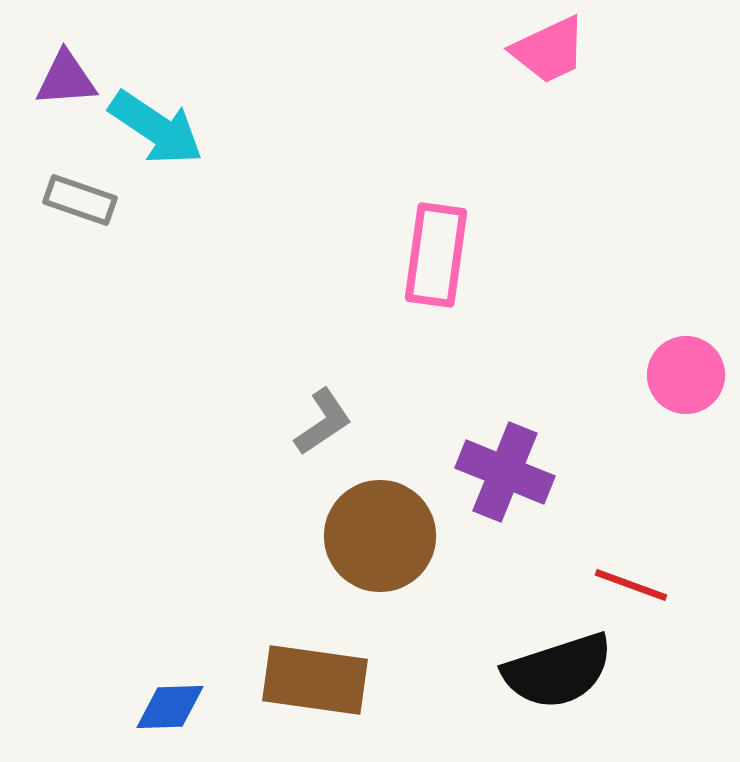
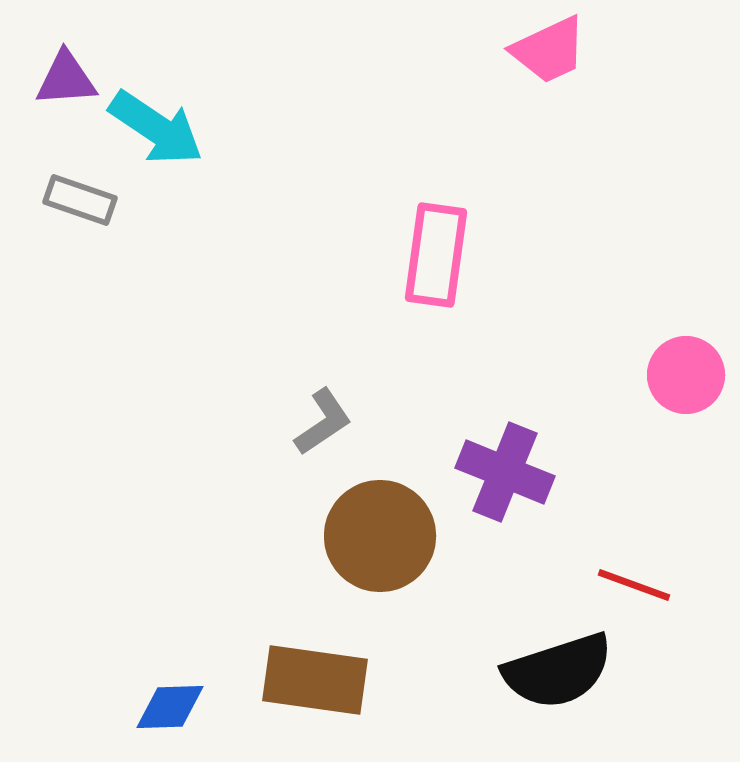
red line: moved 3 px right
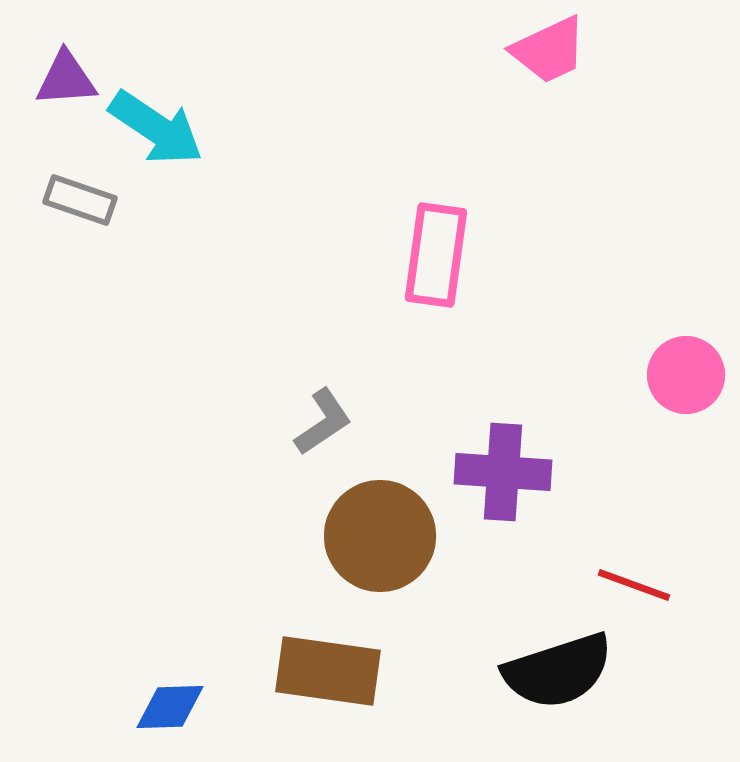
purple cross: moved 2 px left; rotated 18 degrees counterclockwise
brown rectangle: moved 13 px right, 9 px up
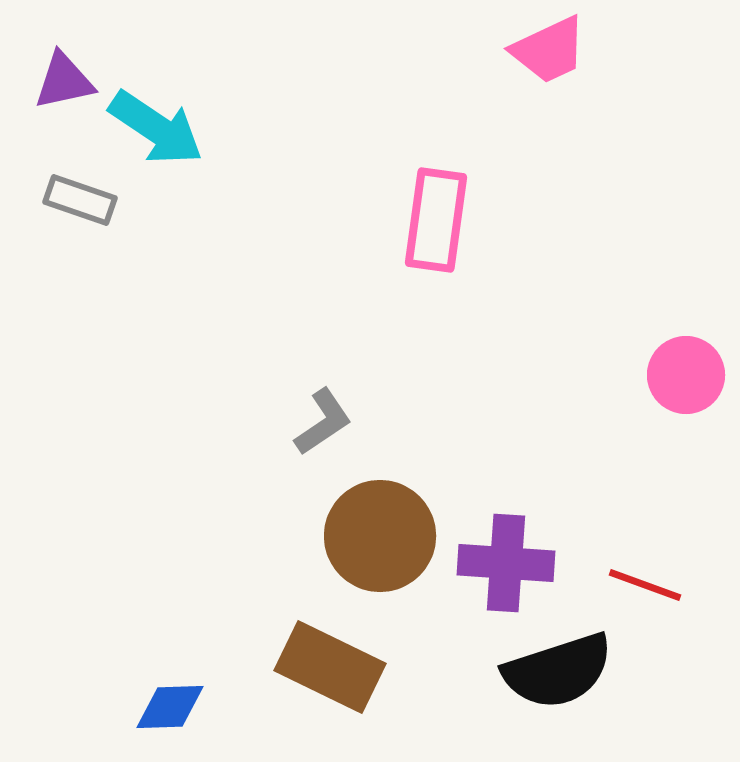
purple triangle: moved 2 px left, 2 px down; rotated 8 degrees counterclockwise
pink rectangle: moved 35 px up
purple cross: moved 3 px right, 91 px down
red line: moved 11 px right
brown rectangle: moved 2 px right, 4 px up; rotated 18 degrees clockwise
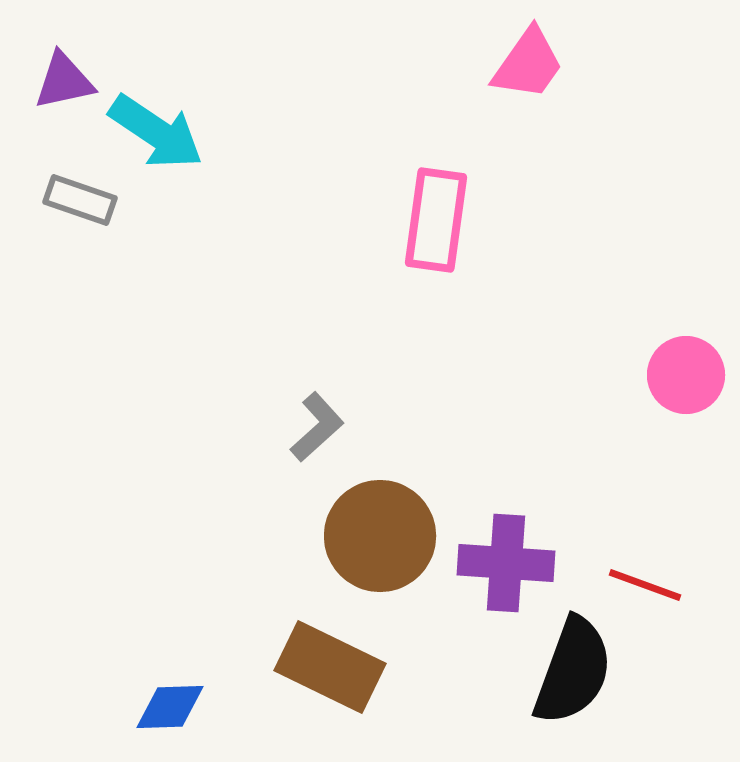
pink trapezoid: moved 21 px left, 14 px down; rotated 30 degrees counterclockwise
cyan arrow: moved 4 px down
gray L-shape: moved 6 px left, 5 px down; rotated 8 degrees counterclockwise
black semicircle: moved 15 px right; rotated 52 degrees counterclockwise
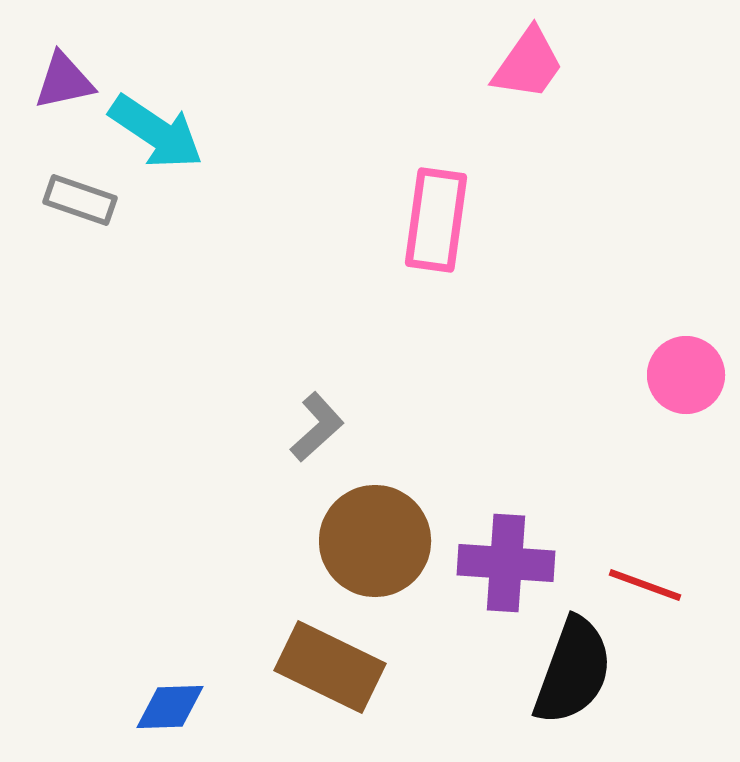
brown circle: moved 5 px left, 5 px down
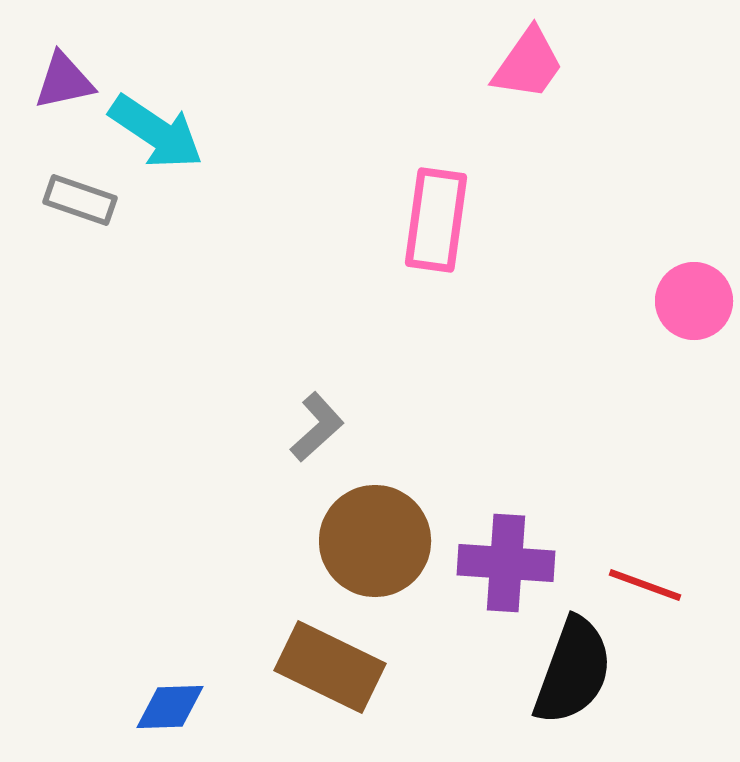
pink circle: moved 8 px right, 74 px up
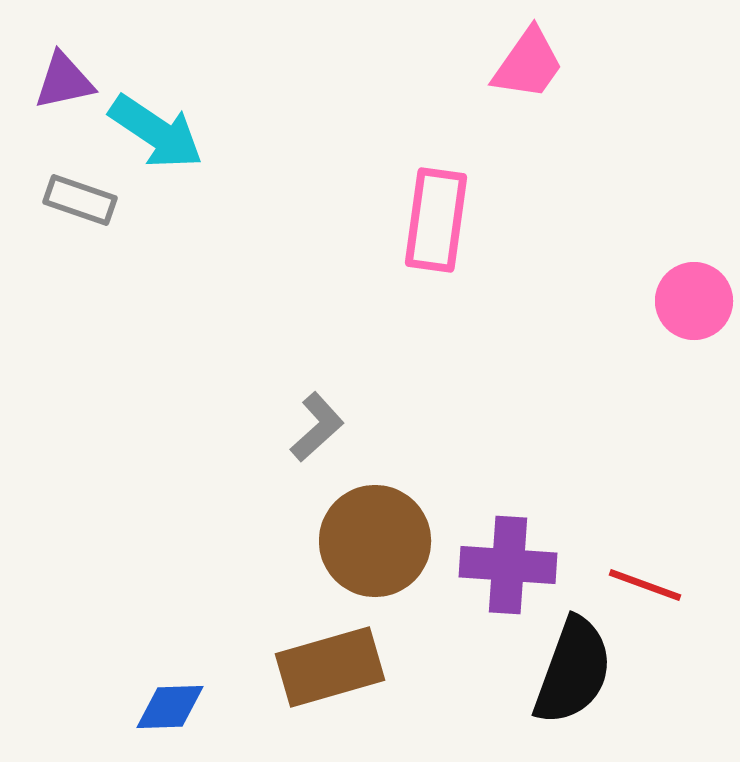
purple cross: moved 2 px right, 2 px down
brown rectangle: rotated 42 degrees counterclockwise
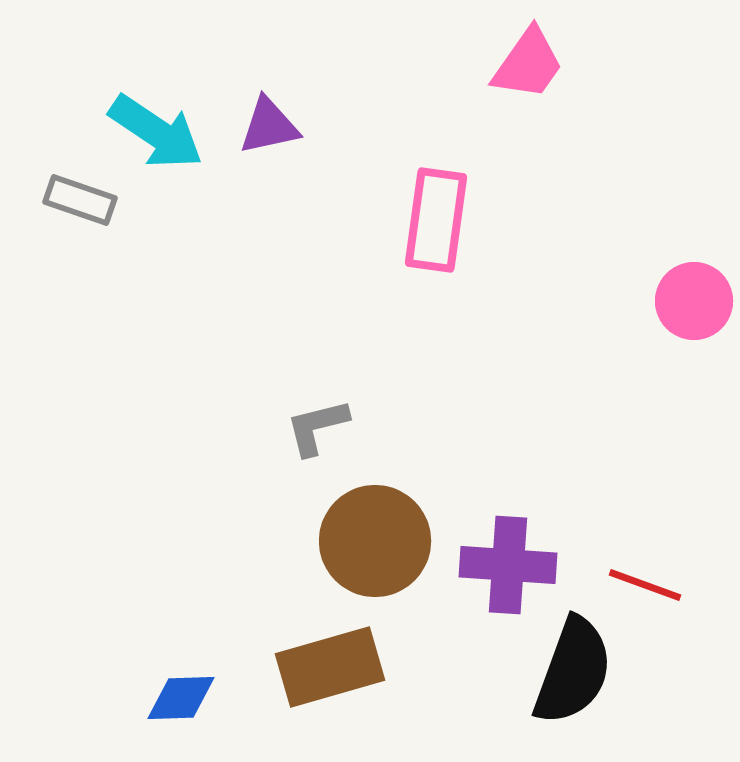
purple triangle: moved 205 px right, 45 px down
gray L-shape: rotated 152 degrees counterclockwise
blue diamond: moved 11 px right, 9 px up
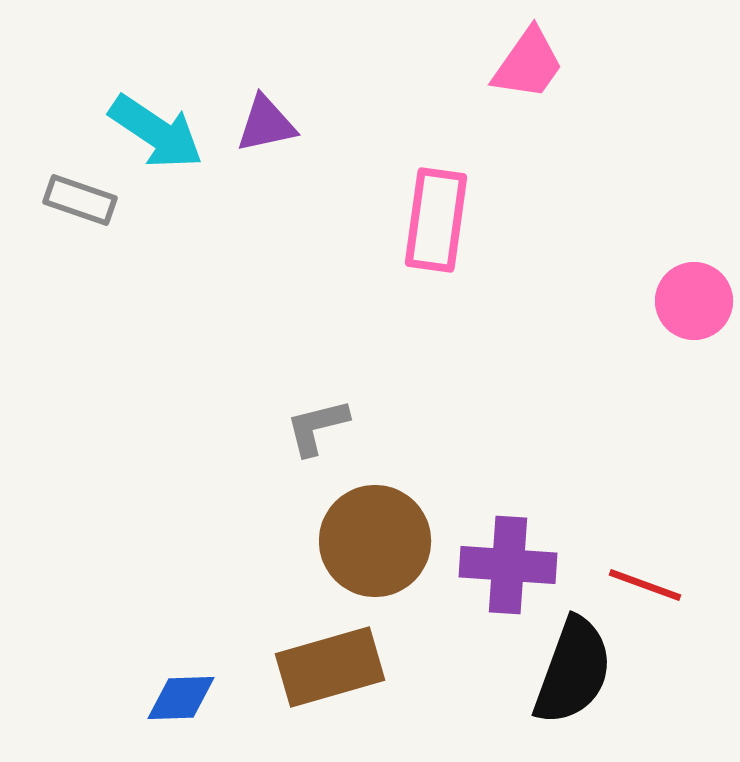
purple triangle: moved 3 px left, 2 px up
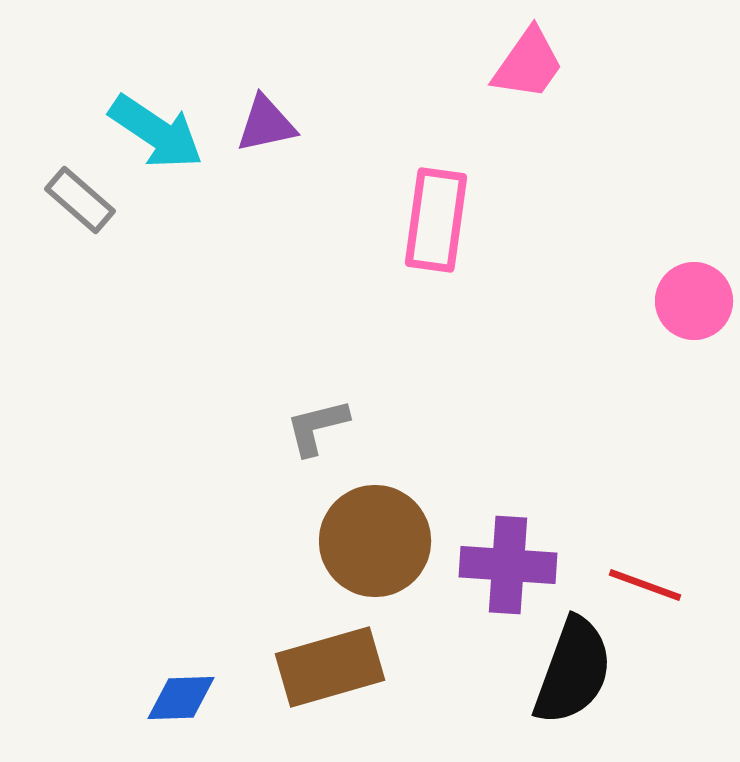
gray rectangle: rotated 22 degrees clockwise
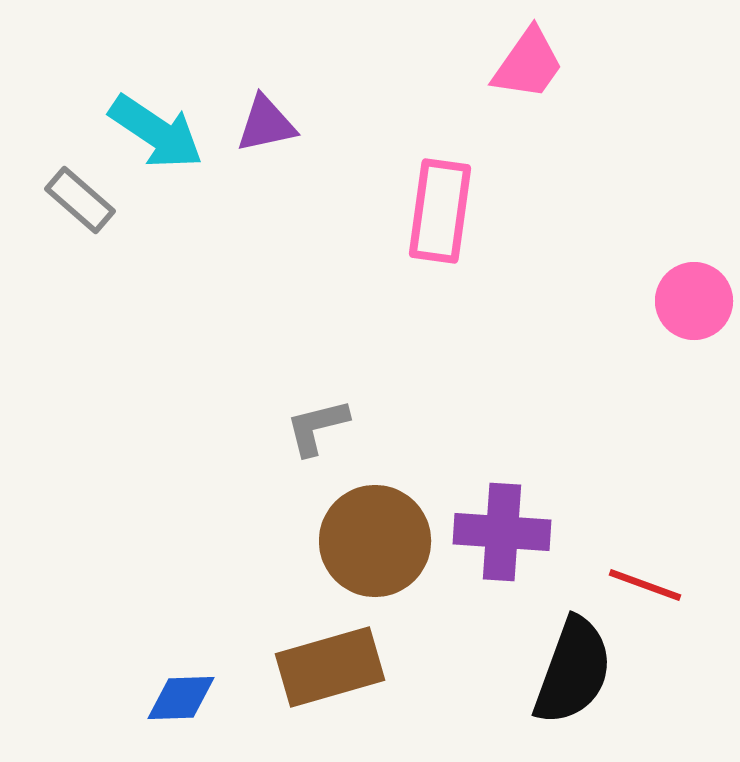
pink rectangle: moved 4 px right, 9 px up
purple cross: moved 6 px left, 33 px up
